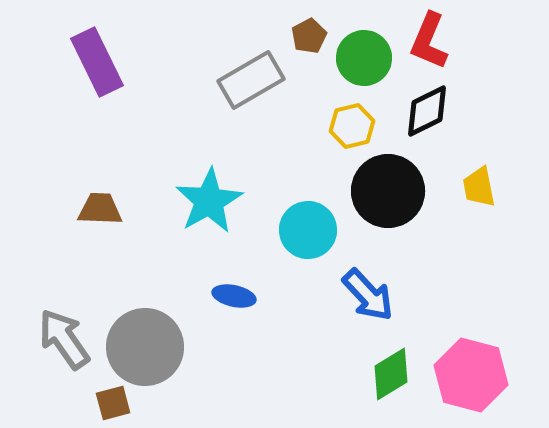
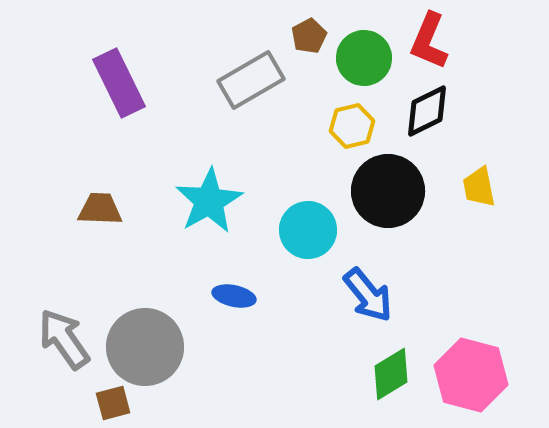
purple rectangle: moved 22 px right, 21 px down
blue arrow: rotated 4 degrees clockwise
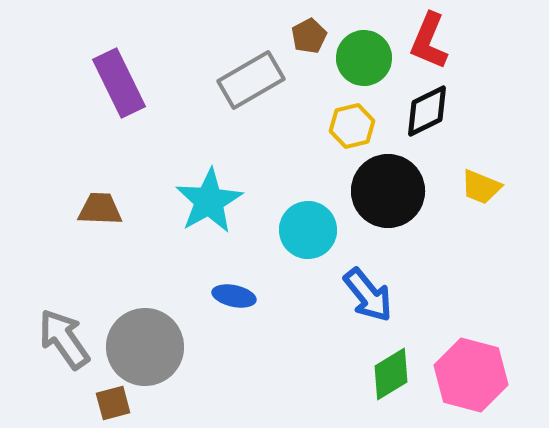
yellow trapezoid: moved 2 px right; rotated 57 degrees counterclockwise
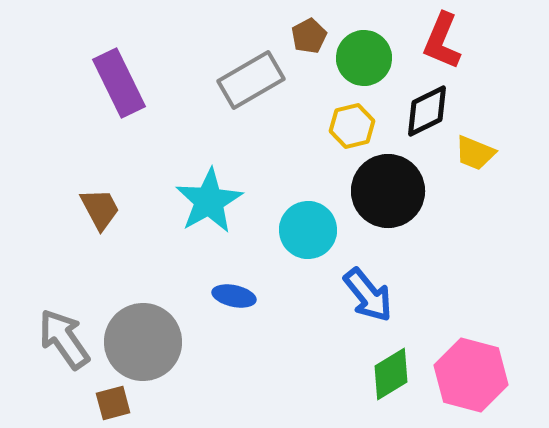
red L-shape: moved 13 px right
yellow trapezoid: moved 6 px left, 34 px up
brown trapezoid: rotated 60 degrees clockwise
gray circle: moved 2 px left, 5 px up
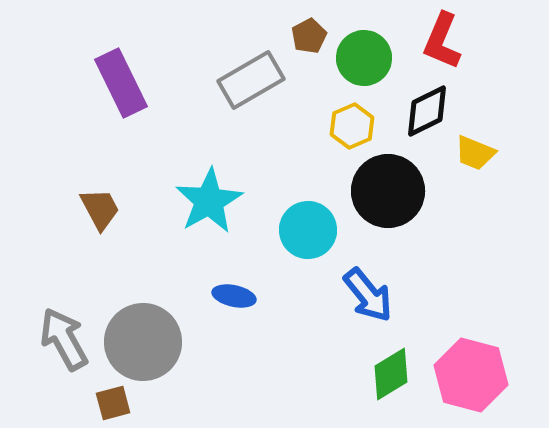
purple rectangle: moved 2 px right
yellow hexagon: rotated 9 degrees counterclockwise
gray arrow: rotated 6 degrees clockwise
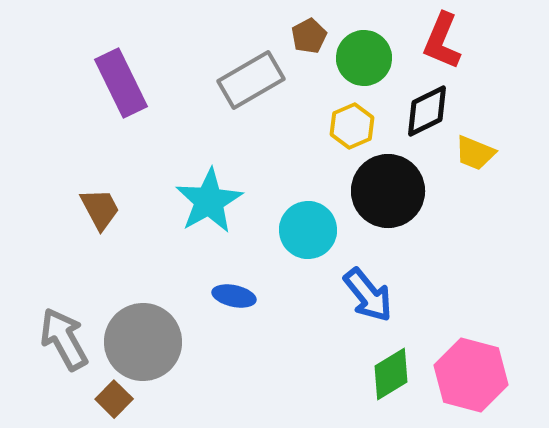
brown square: moved 1 px right, 4 px up; rotated 30 degrees counterclockwise
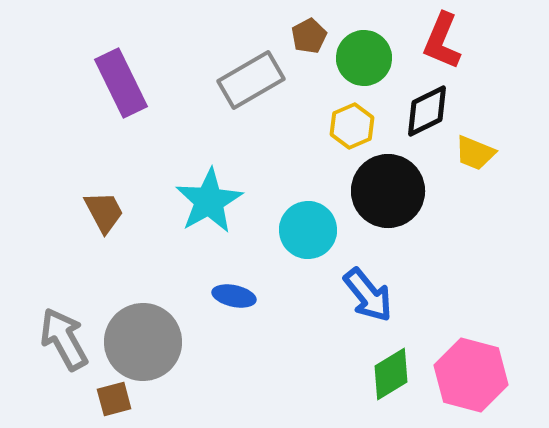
brown trapezoid: moved 4 px right, 3 px down
brown square: rotated 30 degrees clockwise
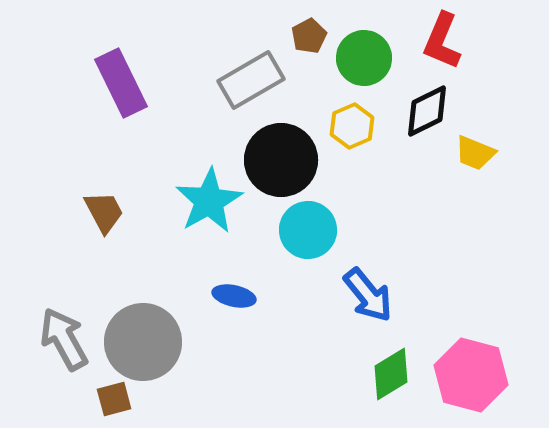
black circle: moved 107 px left, 31 px up
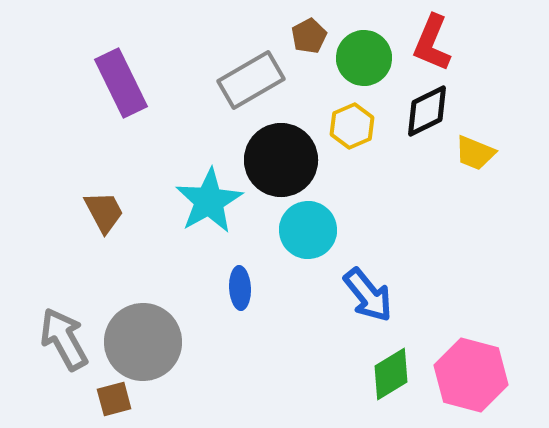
red L-shape: moved 10 px left, 2 px down
blue ellipse: moved 6 px right, 8 px up; rotated 75 degrees clockwise
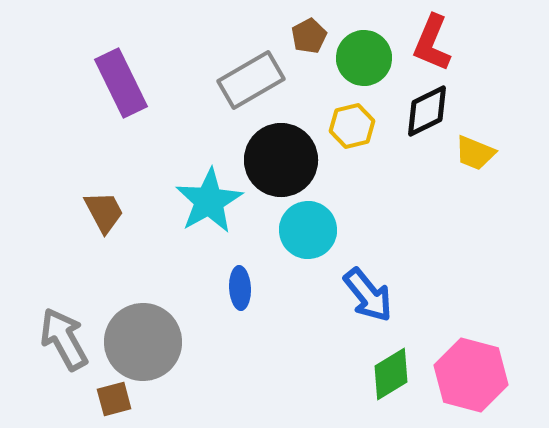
yellow hexagon: rotated 9 degrees clockwise
